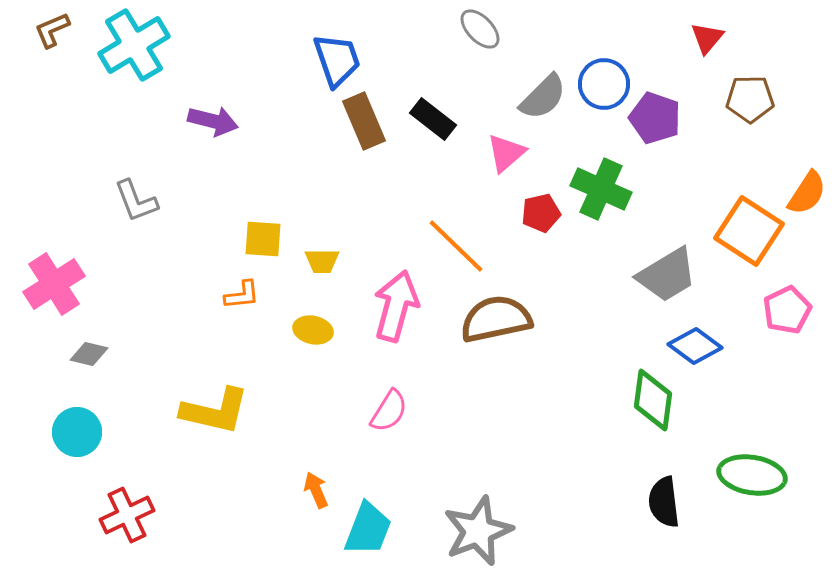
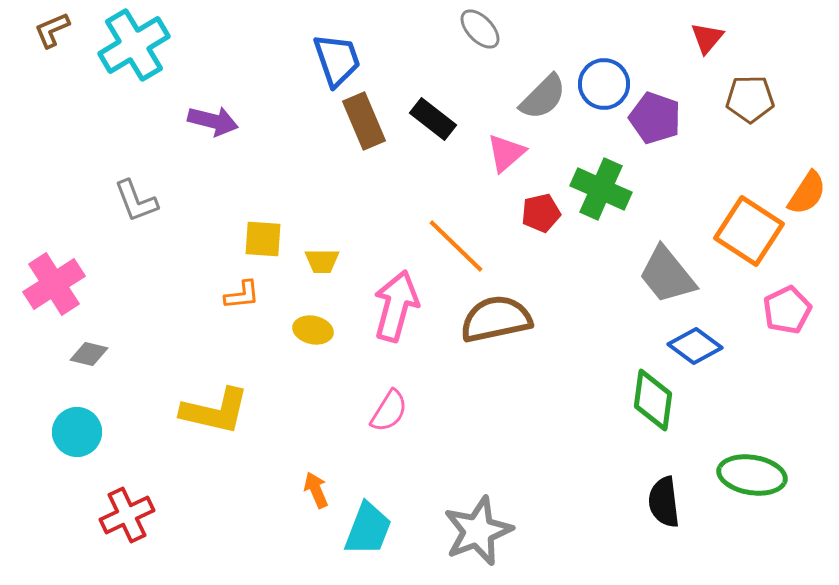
gray trapezoid: rotated 82 degrees clockwise
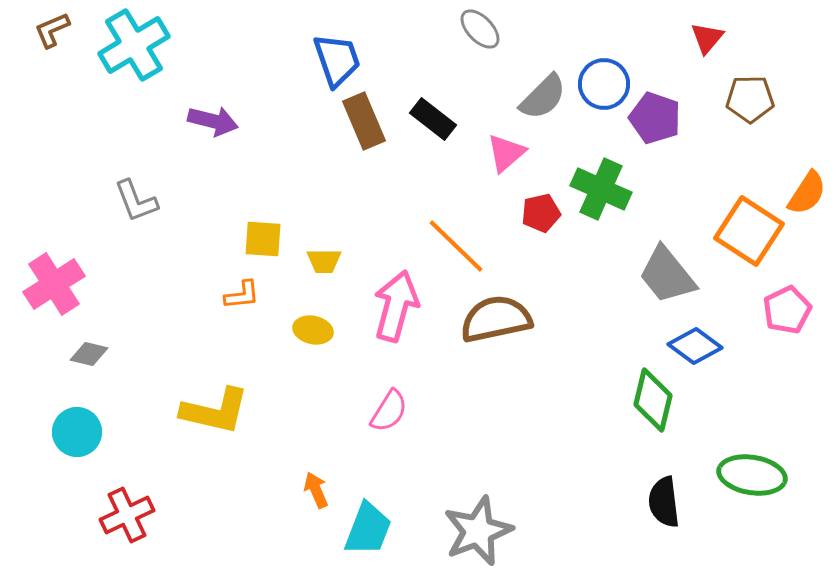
yellow trapezoid: moved 2 px right
green diamond: rotated 6 degrees clockwise
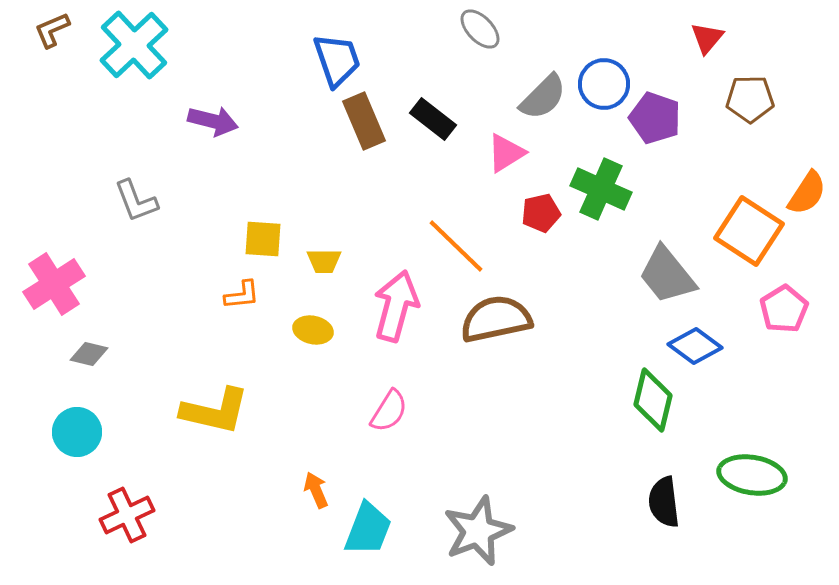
cyan cross: rotated 12 degrees counterclockwise
pink triangle: rotated 9 degrees clockwise
pink pentagon: moved 3 px left, 1 px up; rotated 6 degrees counterclockwise
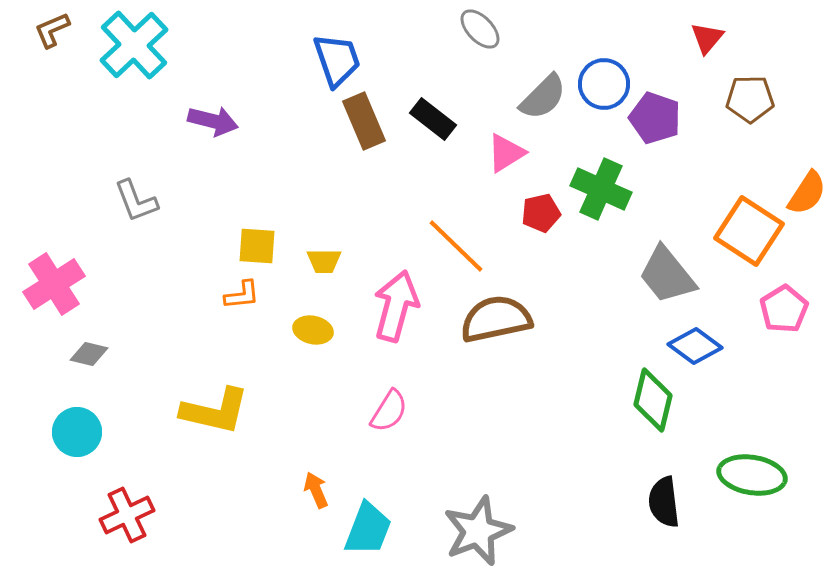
yellow square: moved 6 px left, 7 px down
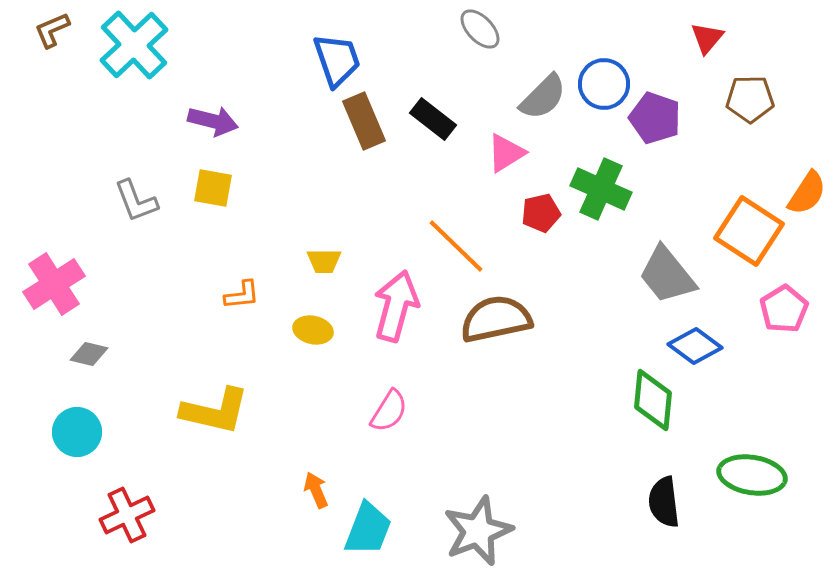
yellow square: moved 44 px left, 58 px up; rotated 6 degrees clockwise
green diamond: rotated 8 degrees counterclockwise
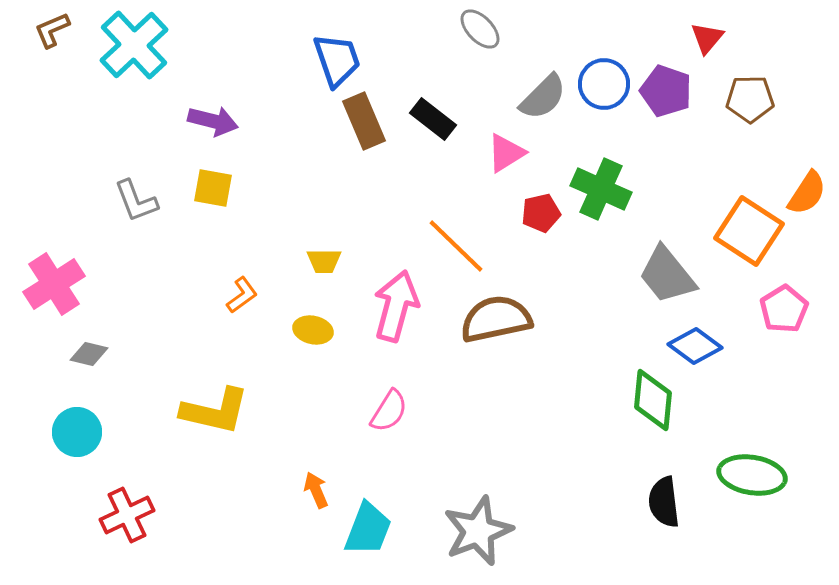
purple pentagon: moved 11 px right, 27 px up
orange L-shape: rotated 30 degrees counterclockwise
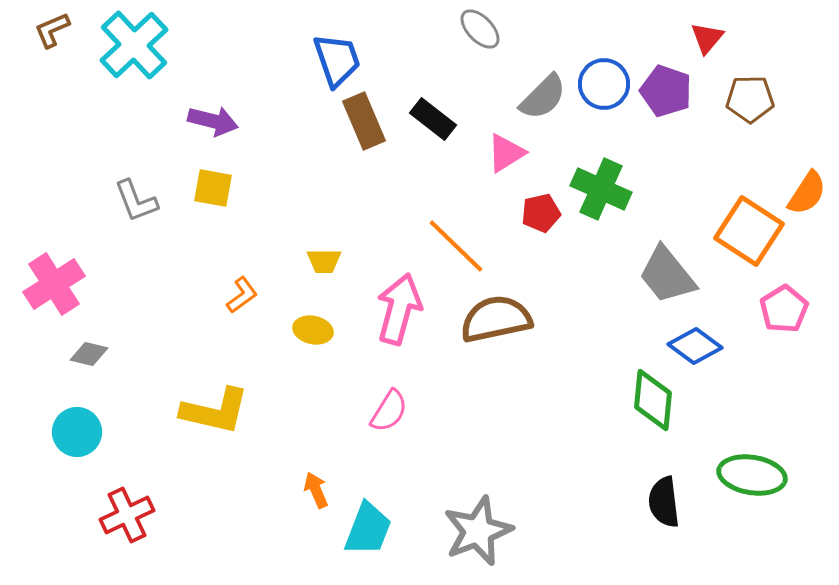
pink arrow: moved 3 px right, 3 px down
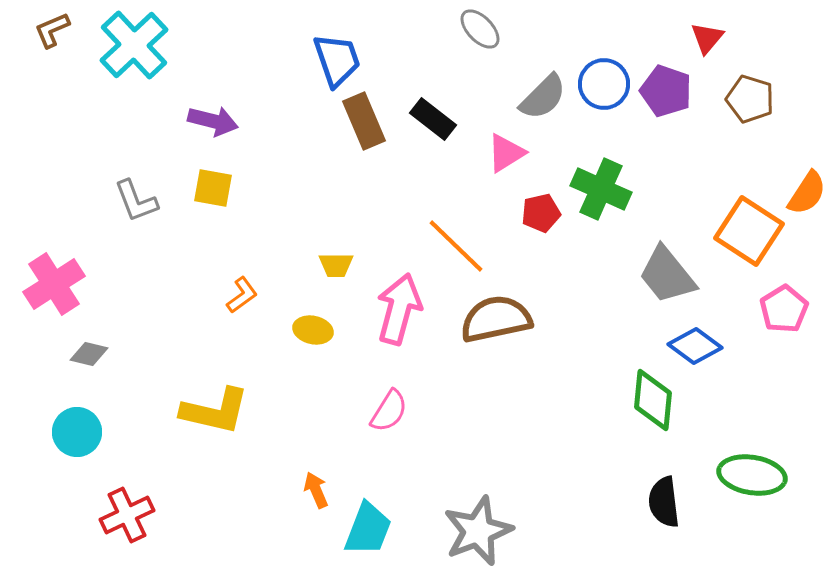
brown pentagon: rotated 18 degrees clockwise
yellow trapezoid: moved 12 px right, 4 px down
